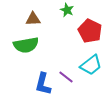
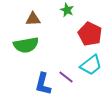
red pentagon: moved 3 px down
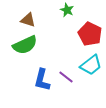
brown triangle: moved 5 px left, 1 px down; rotated 21 degrees clockwise
green semicircle: moved 1 px left; rotated 15 degrees counterclockwise
blue L-shape: moved 1 px left, 4 px up
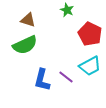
cyan trapezoid: moved 1 px left, 1 px down; rotated 10 degrees clockwise
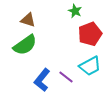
green star: moved 8 px right, 1 px down
red pentagon: rotated 25 degrees clockwise
green semicircle: rotated 10 degrees counterclockwise
blue L-shape: rotated 25 degrees clockwise
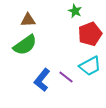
brown triangle: rotated 21 degrees counterclockwise
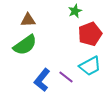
green star: rotated 24 degrees clockwise
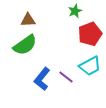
blue L-shape: moved 1 px up
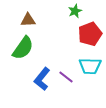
green semicircle: moved 2 px left, 3 px down; rotated 20 degrees counterclockwise
cyan trapezoid: rotated 30 degrees clockwise
